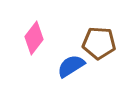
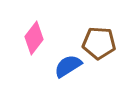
blue semicircle: moved 3 px left
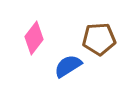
brown pentagon: moved 4 px up; rotated 8 degrees counterclockwise
